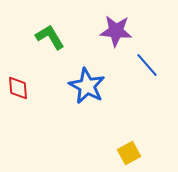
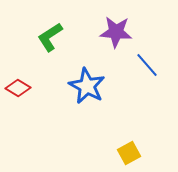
purple star: moved 1 px down
green L-shape: rotated 92 degrees counterclockwise
red diamond: rotated 55 degrees counterclockwise
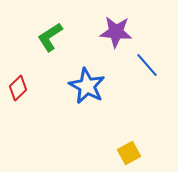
red diamond: rotated 75 degrees counterclockwise
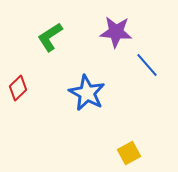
blue star: moved 7 px down
